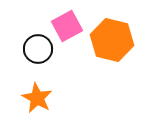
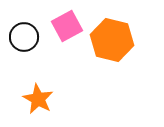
black circle: moved 14 px left, 12 px up
orange star: moved 1 px right, 1 px down
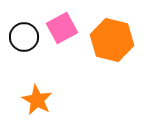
pink square: moved 5 px left, 2 px down
orange star: moved 1 px left, 1 px down
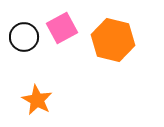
orange hexagon: moved 1 px right
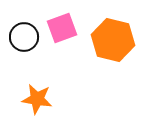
pink square: rotated 8 degrees clockwise
orange star: moved 1 px up; rotated 20 degrees counterclockwise
